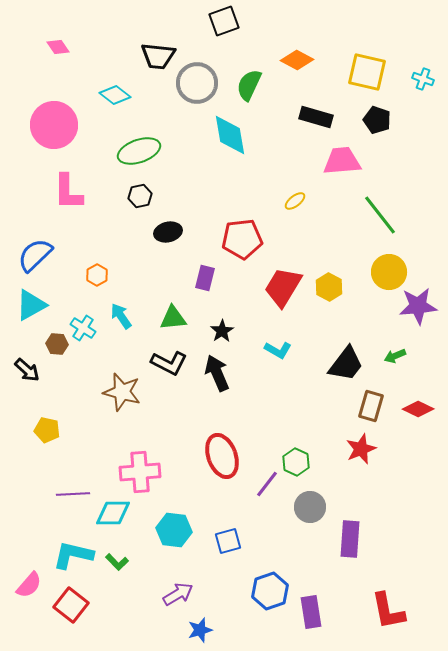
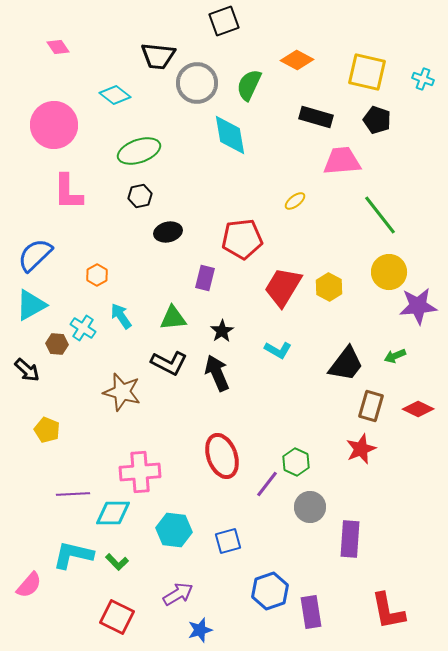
yellow pentagon at (47, 430): rotated 10 degrees clockwise
red square at (71, 605): moved 46 px right, 12 px down; rotated 12 degrees counterclockwise
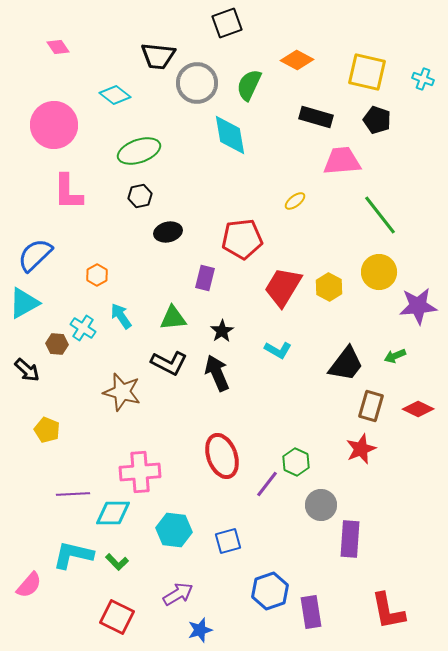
black square at (224, 21): moved 3 px right, 2 px down
yellow circle at (389, 272): moved 10 px left
cyan triangle at (31, 305): moved 7 px left, 2 px up
gray circle at (310, 507): moved 11 px right, 2 px up
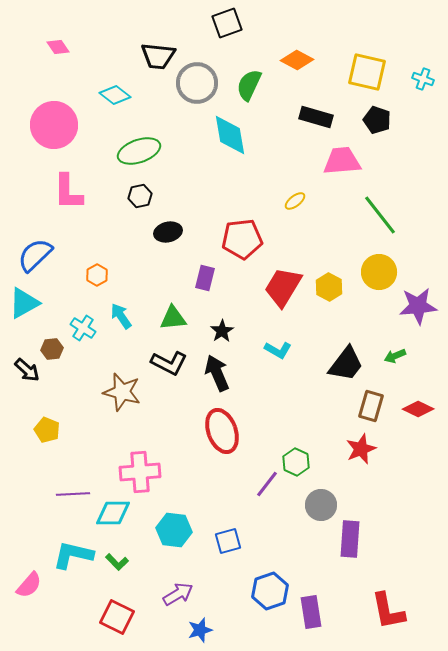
brown hexagon at (57, 344): moved 5 px left, 5 px down; rotated 10 degrees counterclockwise
red ellipse at (222, 456): moved 25 px up
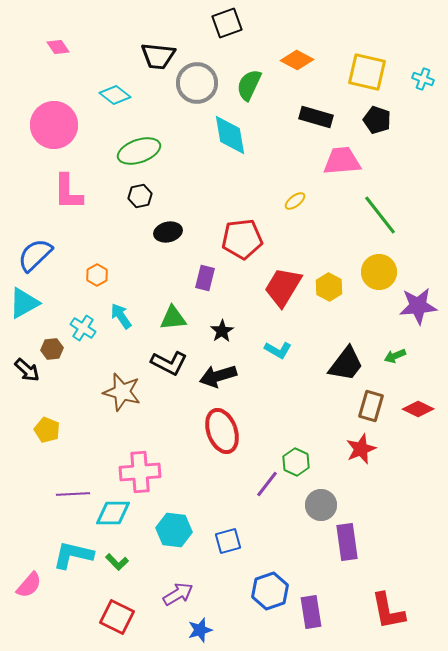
black arrow at (217, 373): moved 1 px right, 3 px down; rotated 84 degrees counterclockwise
purple rectangle at (350, 539): moved 3 px left, 3 px down; rotated 12 degrees counterclockwise
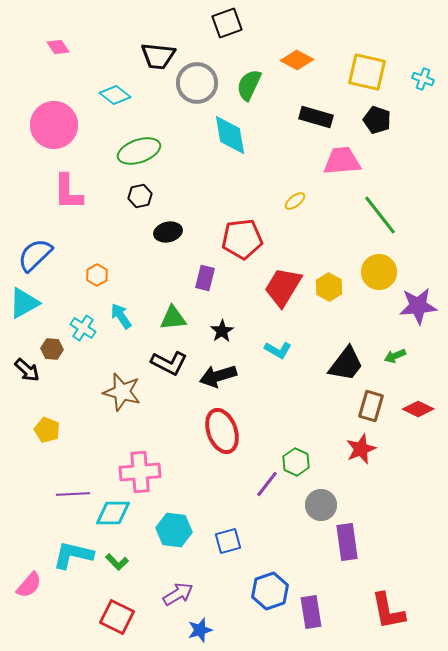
brown hexagon at (52, 349): rotated 10 degrees clockwise
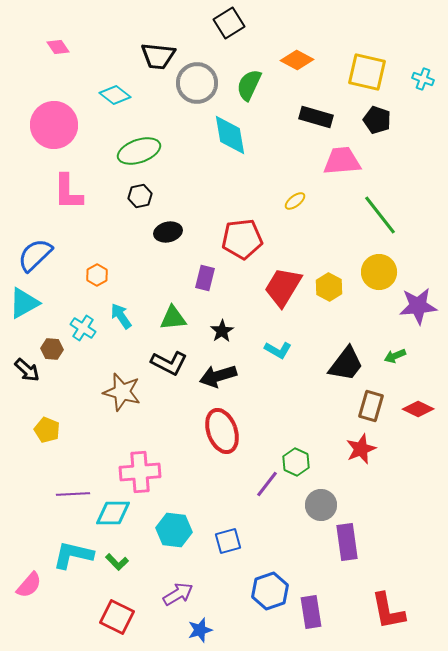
black square at (227, 23): moved 2 px right; rotated 12 degrees counterclockwise
